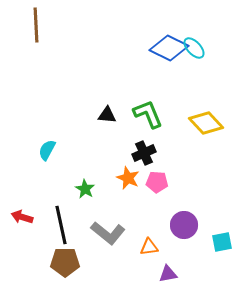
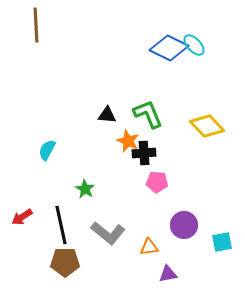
cyan ellipse: moved 3 px up
yellow diamond: moved 1 px right, 3 px down
black cross: rotated 20 degrees clockwise
orange star: moved 37 px up
red arrow: rotated 50 degrees counterclockwise
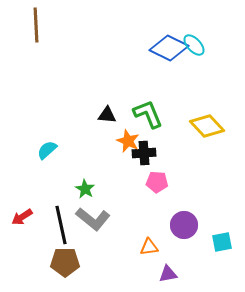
cyan semicircle: rotated 20 degrees clockwise
gray L-shape: moved 15 px left, 14 px up
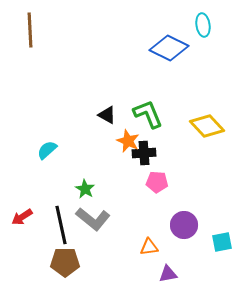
brown line: moved 6 px left, 5 px down
cyan ellipse: moved 9 px right, 20 px up; rotated 35 degrees clockwise
black triangle: rotated 24 degrees clockwise
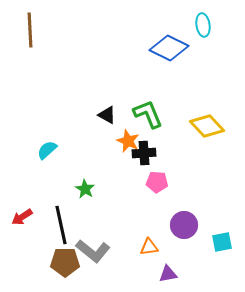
gray L-shape: moved 32 px down
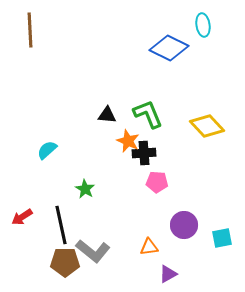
black triangle: rotated 24 degrees counterclockwise
cyan square: moved 4 px up
purple triangle: rotated 18 degrees counterclockwise
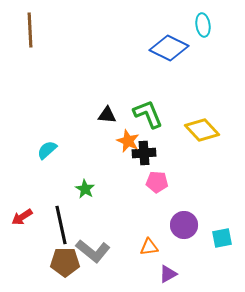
yellow diamond: moved 5 px left, 4 px down
